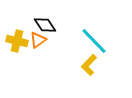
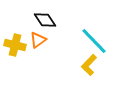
black diamond: moved 5 px up
yellow cross: moved 2 px left, 4 px down
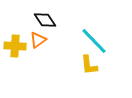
yellow cross: moved 1 px down; rotated 10 degrees counterclockwise
yellow L-shape: rotated 50 degrees counterclockwise
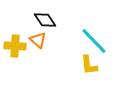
orange triangle: rotated 42 degrees counterclockwise
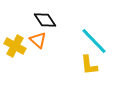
yellow cross: rotated 25 degrees clockwise
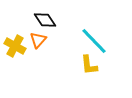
orange triangle: rotated 30 degrees clockwise
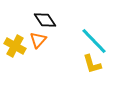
yellow L-shape: moved 3 px right, 1 px up; rotated 10 degrees counterclockwise
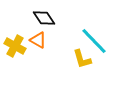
black diamond: moved 1 px left, 2 px up
orange triangle: rotated 42 degrees counterclockwise
yellow L-shape: moved 10 px left, 5 px up
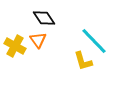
orange triangle: rotated 24 degrees clockwise
yellow L-shape: moved 1 px right, 2 px down
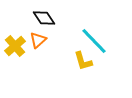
orange triangle: rotated 24 degrees clockwise
yellow cross: rotated 20 degrees clockwise
